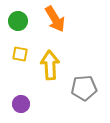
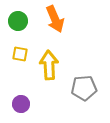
orange arrow: rotated 8 degrees clockwise
yellow arrow: moved 1 px left
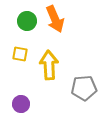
green circle: moved 9 px right
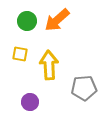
orange arrow: moved 2 px right, 1 px down; rotated 72 degrees clockwise
purple circle: moved 9 px right, 2 px up
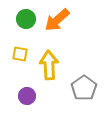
green circle: moved 1 px left, 2 px up
gray pentagon: rotated 30 degrees counterclockwise
purple circle: moved 3 px left, 6 px up
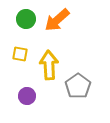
gray pentagon: moved 6 px left, 2 px up
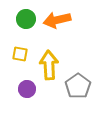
orange arrow: rotated 28 degrees clockwise
purple circle: moved 7 px up
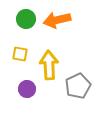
gray pentagon: rotated 10 degrees clockwise
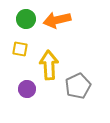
yellow square: moved 5 px up
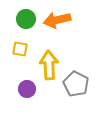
gray pentagon: moved 2 px left, 2 px up; rotated 20 degrees counterclockwise
